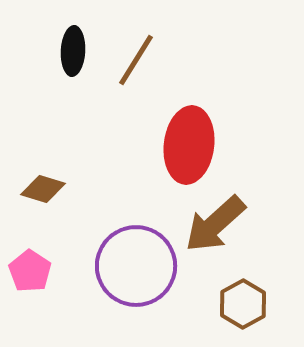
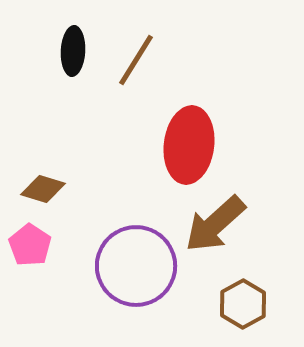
pink pentagon: moved 26 px up
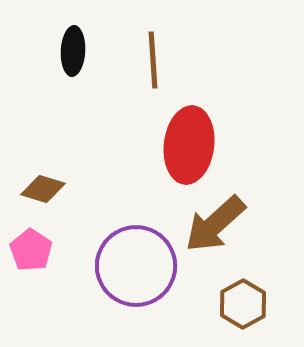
brown line: moved 17 px right; rotated 36 degrees counterclockwise
pink pentagon: moved 1 px right, 5 px down
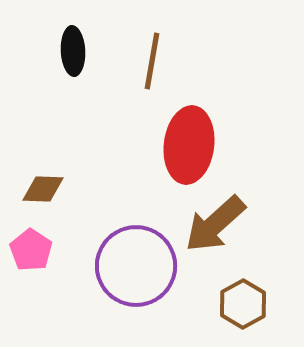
black ellipse: rotated 6 degrees counterclockwise
brown line: moved 1 px left, 1 px down; rotated 14 degrees clockwise
brown diamond: rotated 15 degrees counterclockwise
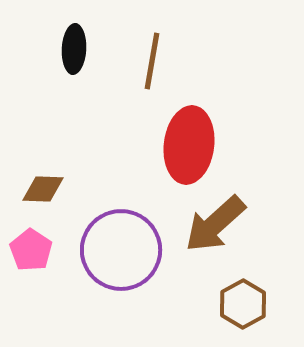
black ellipse: moved 1 px right, 2 px up; rotated 6 degrees clockwise
purple circle: moved 15 px left, 16 px up
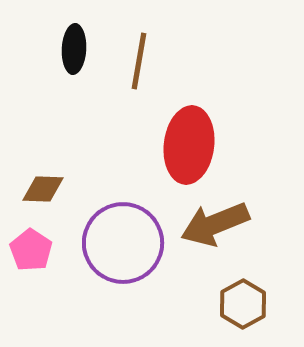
brown line: moved 13 px left
brown arrow: rotated 20 degrees clockwise
purple circle: moved 2 px right, 7 px up
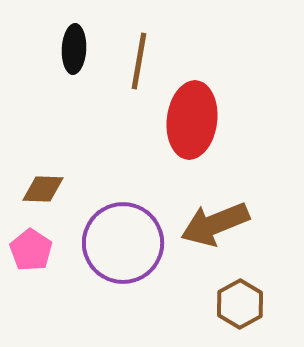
red ellipse: moved 3 px right, 25 px up
brown hexagon: moved 3 px left
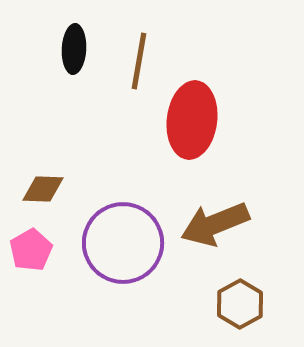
pink pentagon: rotated 9 degrees clockwise
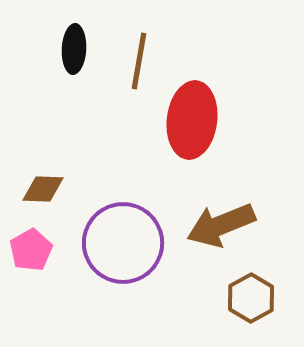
brown arrow: moved 6 px right, 1 px down
brown hexagon: moved 11 px right, 6 px up
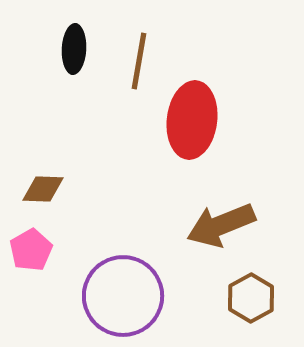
purple circle: moved 53 px down
